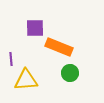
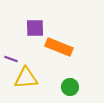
purple line: rotated 64 degrees counterclockwise
green circle: moved 14 px down
yellow triangle: moved 2 px up
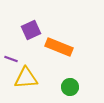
purple square: moved 4 px left, 2 px down; rotated 24 degrees counterclockwise
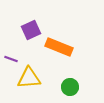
yellow triangle: moved 3 px right
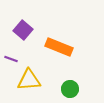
purple square: moved 8 px left; rotated 24 degrees counterclockwise
yellow triangle: moved 2 px down
green circle: moved 2 px down
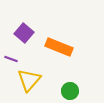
purple square: moved 1 px right, 3 px down
yellow triangle: rotated 45 degrees counterclockwise
green circle: moved 2 px down
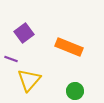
purple square: rotated 12 degrees clockwise
orange rectangle: moved 10 px right
green circle: moved 5 px right
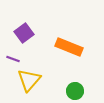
purple line: moved 2 px right
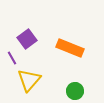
purple square: moved 3 px right, 6 px down
orange rectangle: moved 1 px right, 1 px down
purple line: moved 1 px left, 1 px up; rotated 40 degrees clockwise
